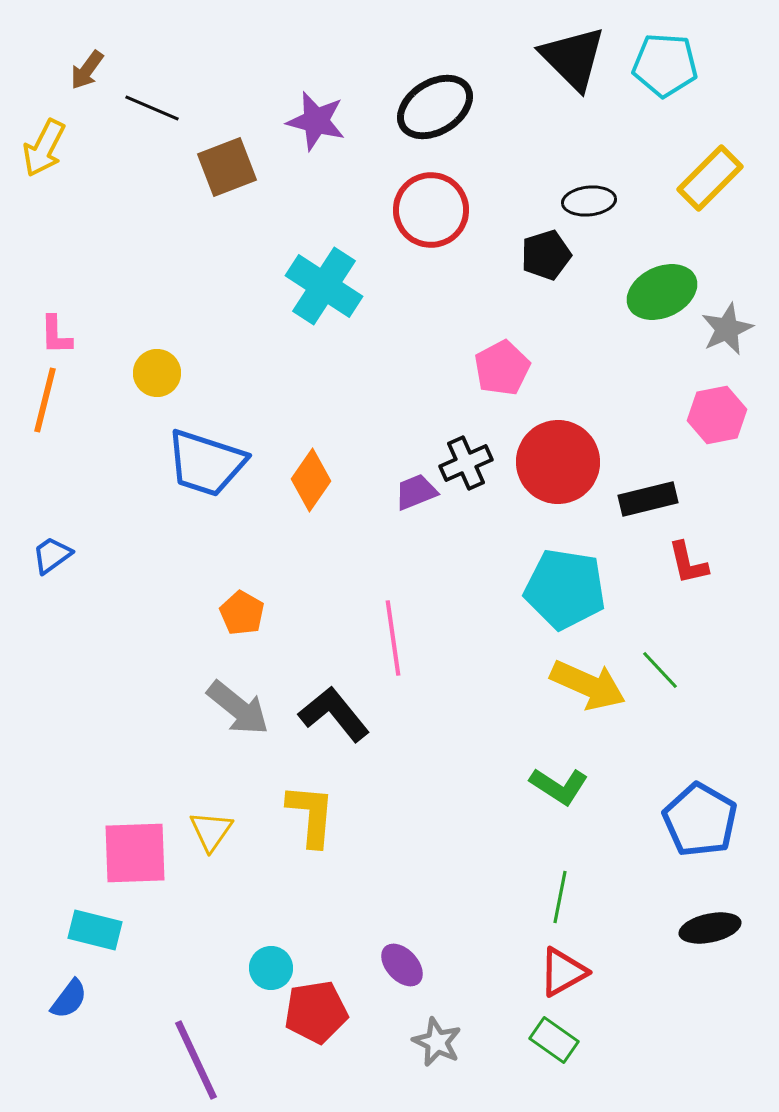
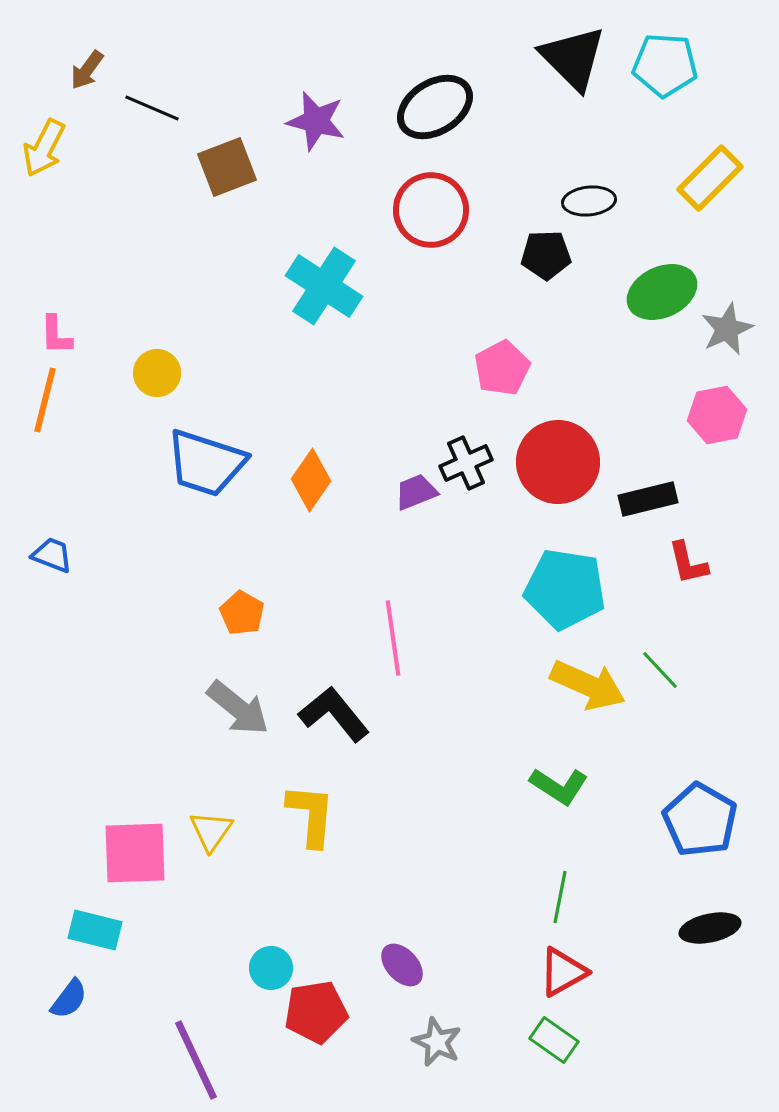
black pentagon at (546, 255): rotated 15 degrees clockwise
blue trapezoid at (52, 555): rotated 57 degrees clockwise
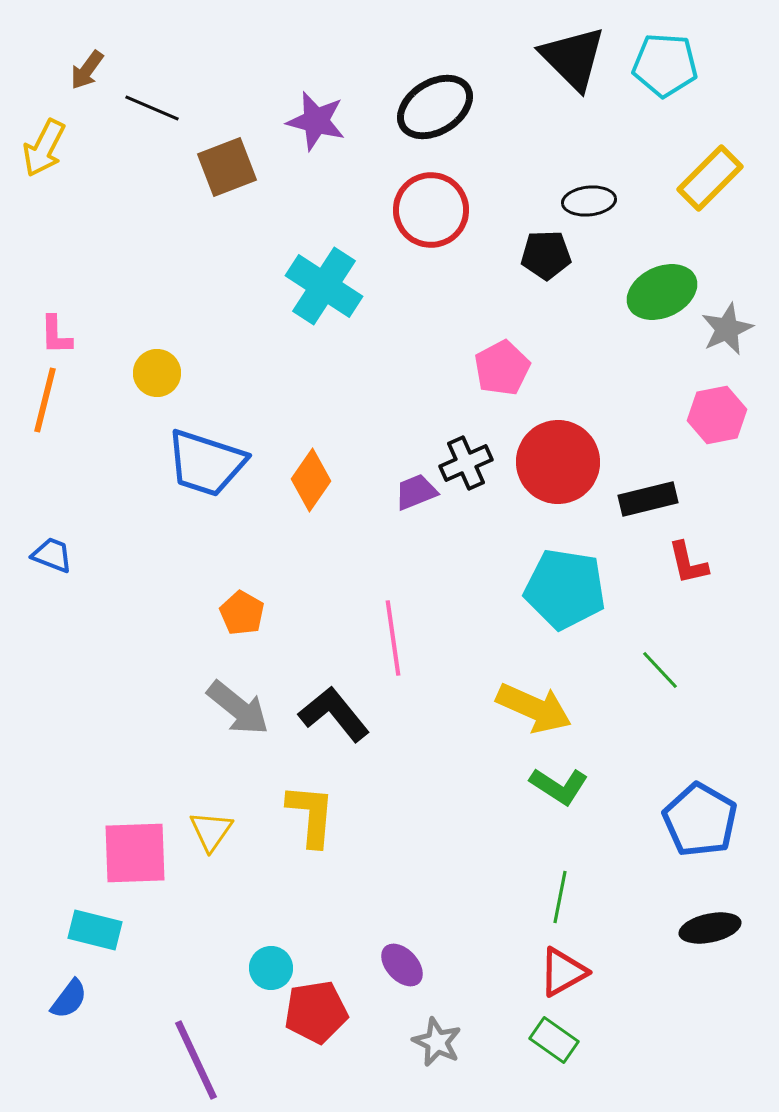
yellow arrow at (588, 685): moved 54 px left, 23 px down
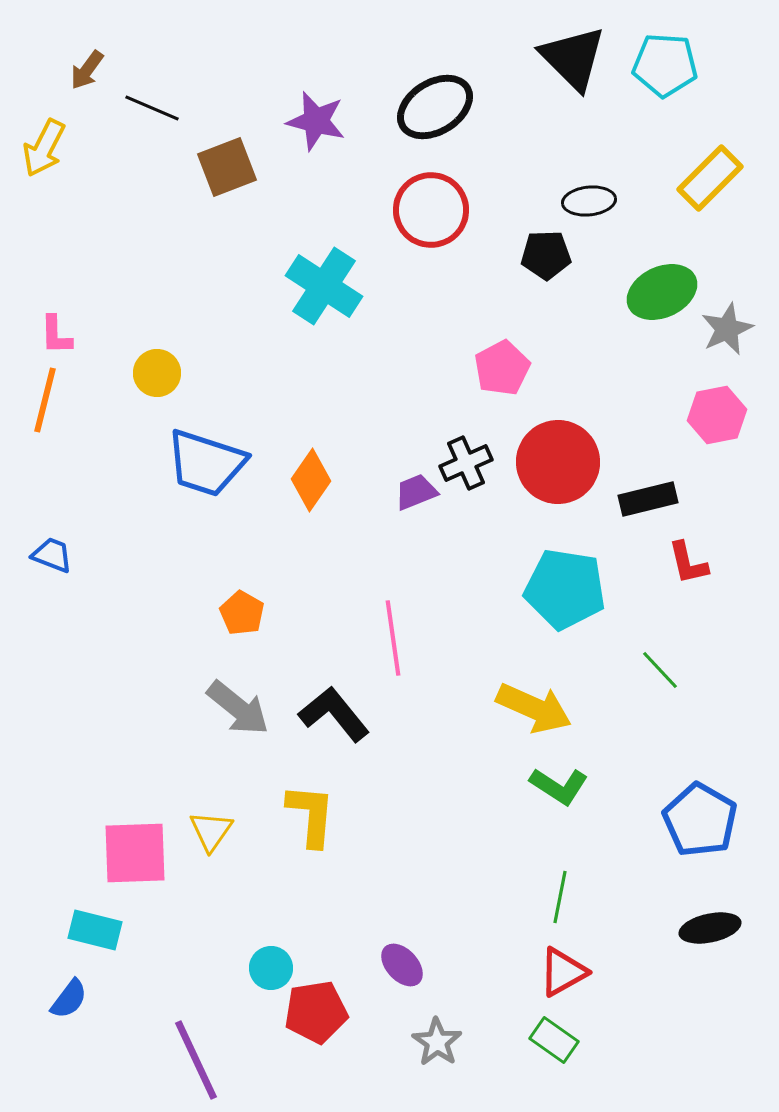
gray star at (437, 1042): rotated 9 degrees clockwise
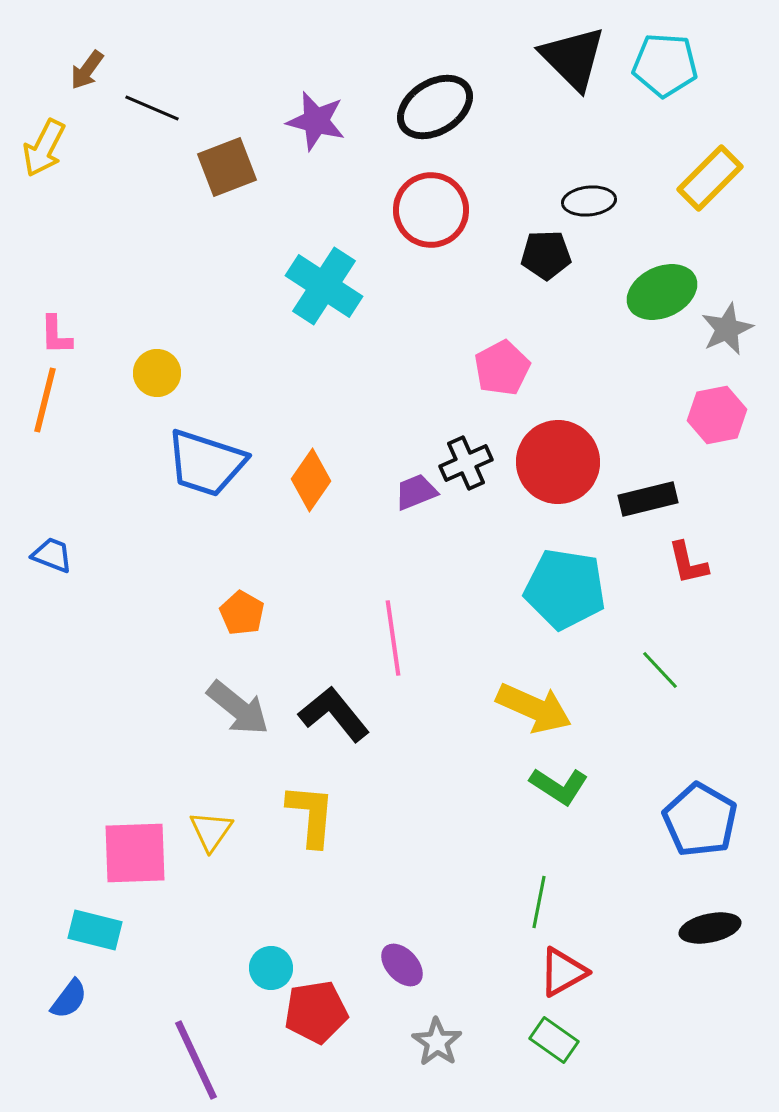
green line at (560, 897): moved 21 px left, 5 px down
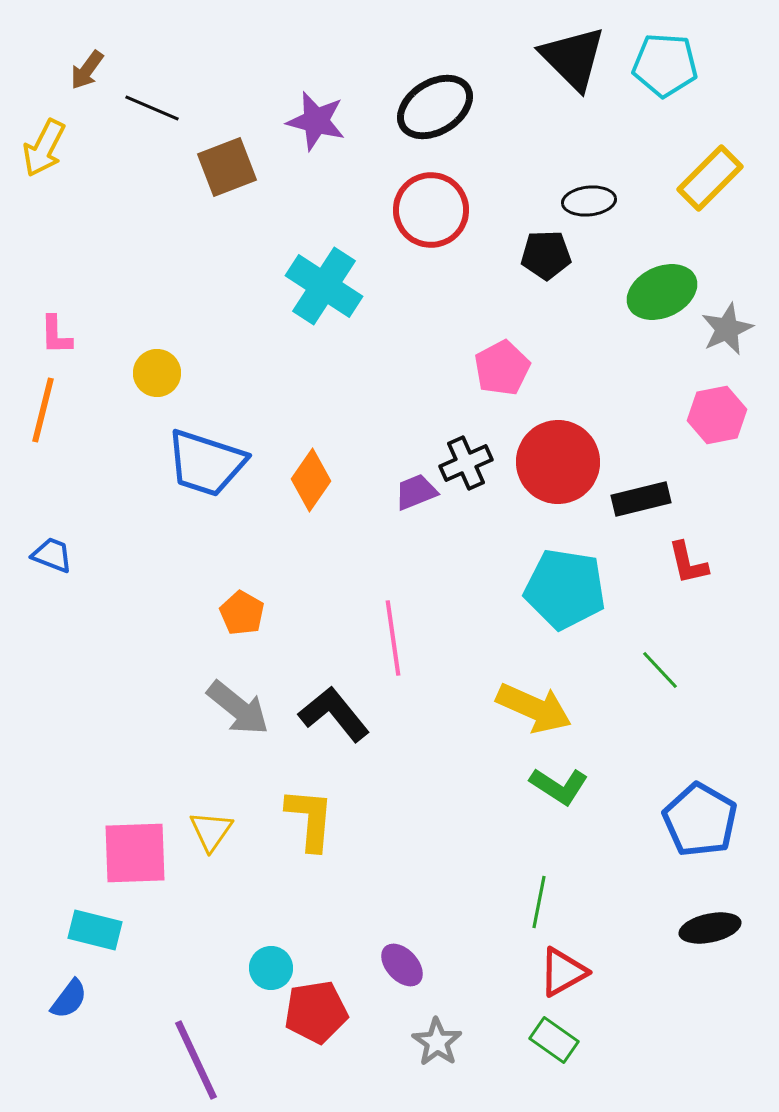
orange line at (45, 400): moved 2 px left, 10 px down
black rectangle at (648, 499): moved 7 px left
yellow L-shape at (311, 815): moved 1 px left, 4 px down
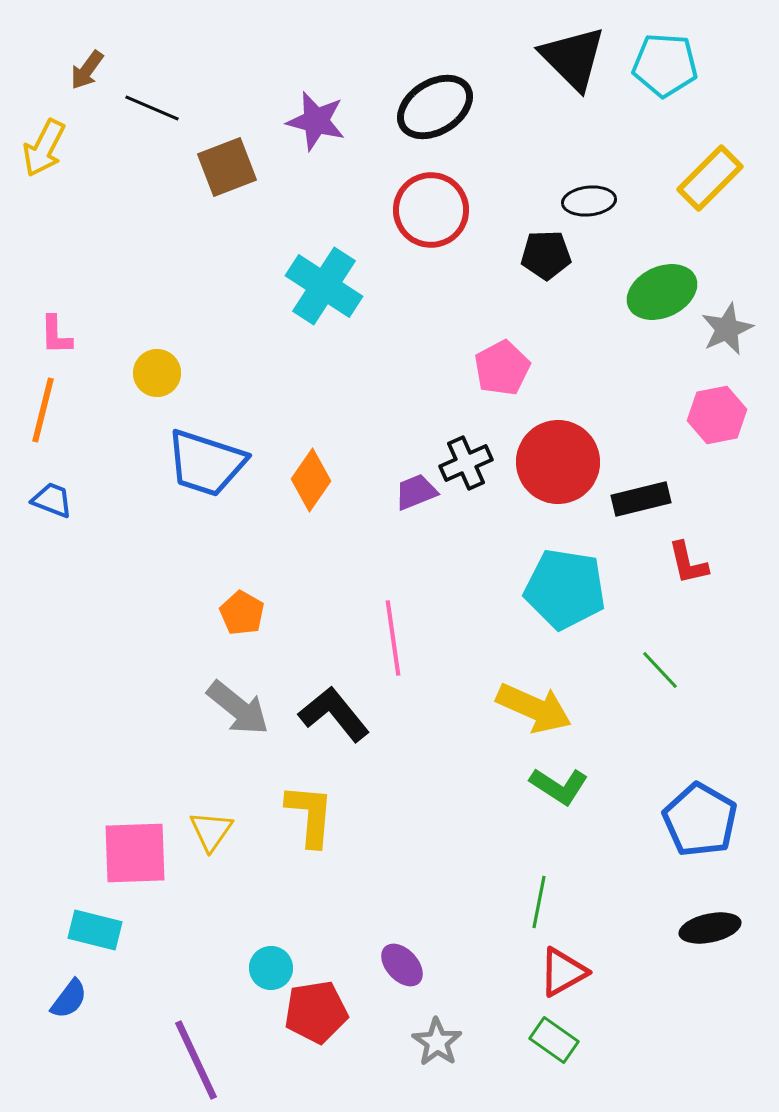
blue trapezoid at (52, 555): moved 55 px up
yellow L-shape at (310, 819): moved 4 px up
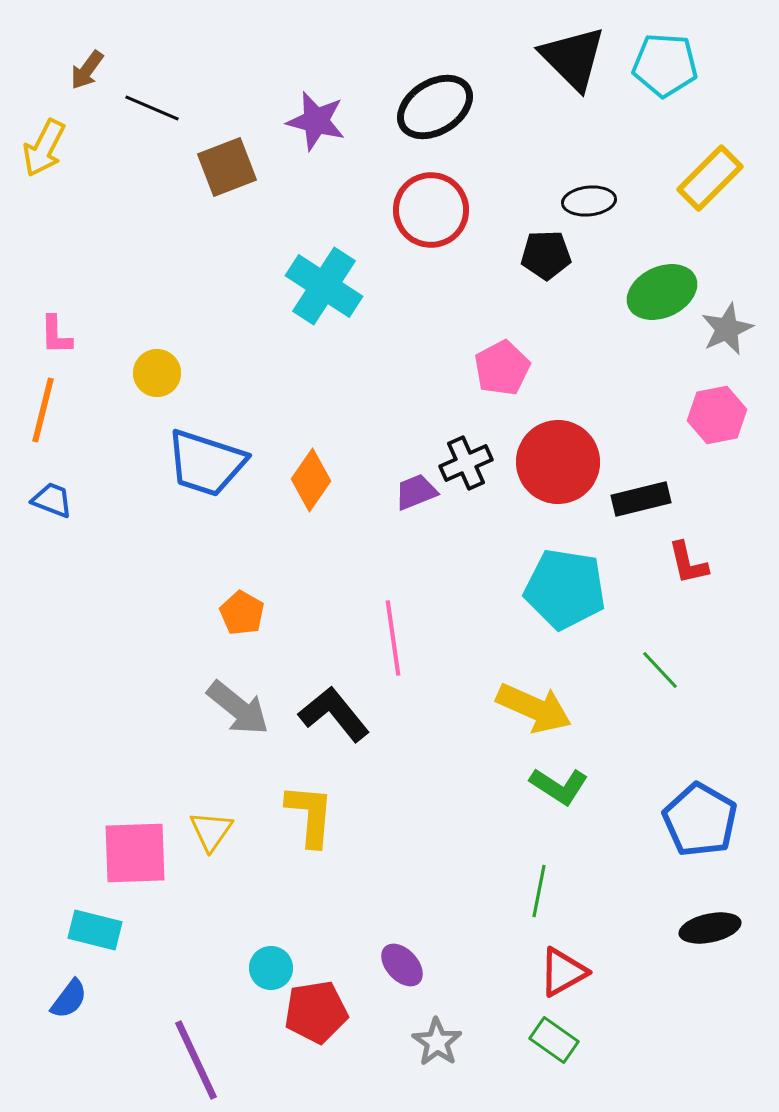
green line at (539, 902): moved 11 px up
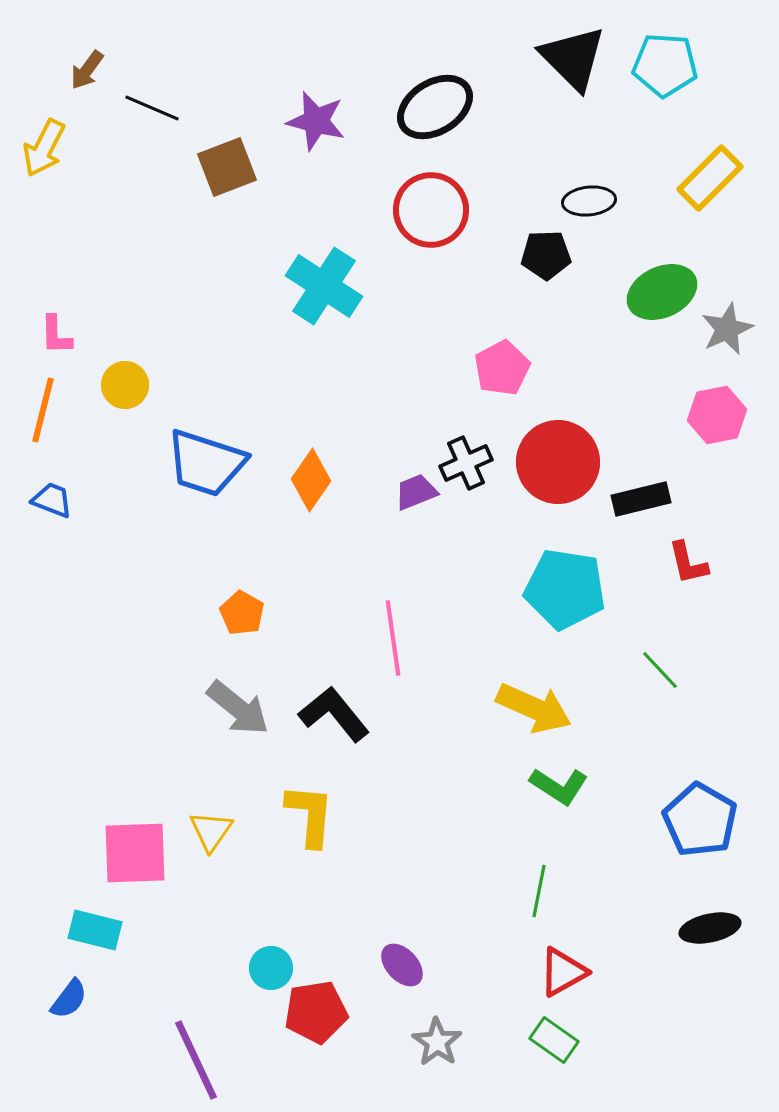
yellow circle at (157, 373): moved 32 px left, 12 px down
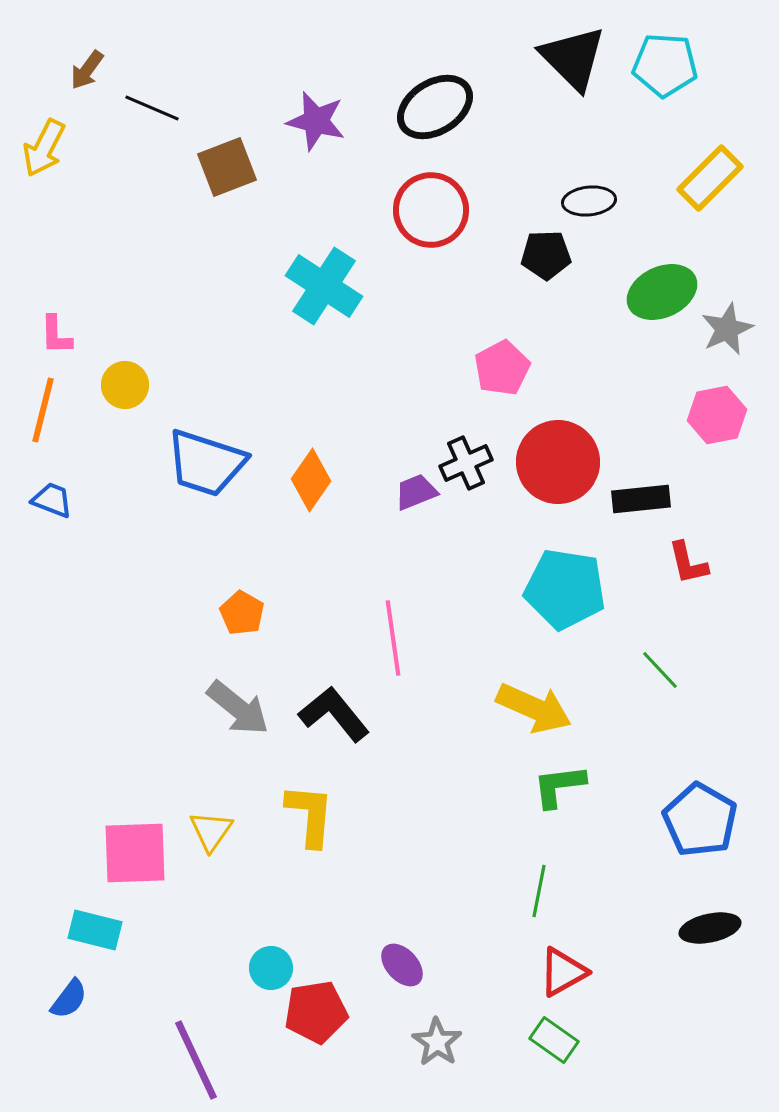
black rectangle at (641, 499): rotated 8 degrees clockwise
green L-shape at (559, 786): rotated 140 degrees clockwise
